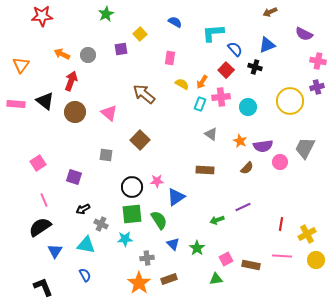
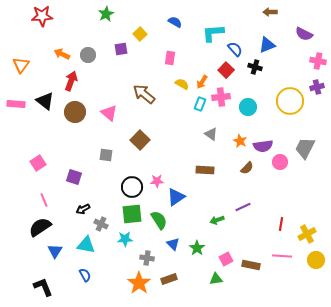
brown arrow at (270, 12): rotated 24 degrees clockwise
gray cross at (147, 258): rotated 16 degrees clockwise
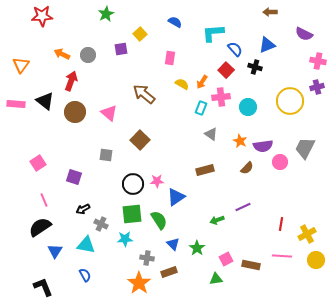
cyan rectangle at (200, 104): moved 1 px right, 4 px down
brown rectangle at (205, 170): rotated 18 degrees counterclockwise
black circle at (132, 187): moved 1 px right, 3 px up
brown rectangle at (169, 279): moved 7 px up
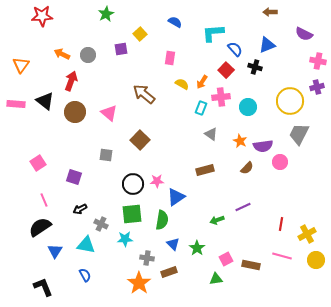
gray trapezoid at (305, 148): moved 6 px left, 14 px up
black arrow at (83, 209): moved 3 px left
green semicircle at (159, 220): moved 3 px right; rotated 42 degrees clockwise
pink line at (282, 256): rotated 12 degrees clockwise
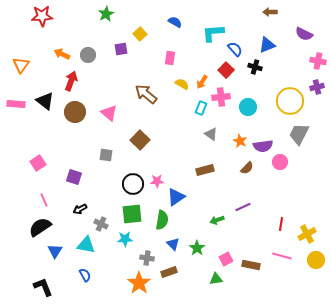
brown arrow at (144, 94): moved 2 px right
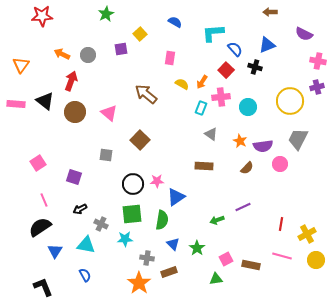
gray trapezoid at (299, 134): moved 1 px left, 5 px down
pink circle at (280, 162): moved 2 px down
brown rectangle at (205, 170): moved 1 px left, 4 px up; rotated 18 degrees clockwise
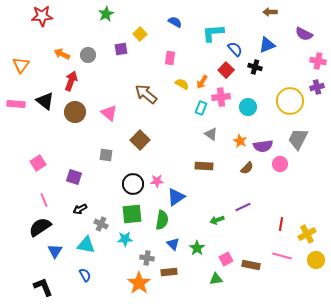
brown rectangle at (169, 272): rotated 14 degrees clockwise
